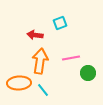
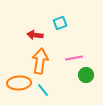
pink line: moved 3 px right
green circle: moved 2 px left, 2 px down
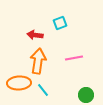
orange arrow: moved 2 px left
green circle: moved 20 px down
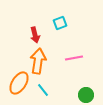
red arrow: rotated 112 degrees counterclockwise
orange ellipse: rotated 55 degrees counterclockwise
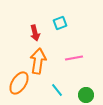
red arrow: moved 2 px up
cyan line: moved 14 px right
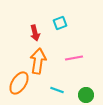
cyan line: rotated 32 degrees counterclockwise
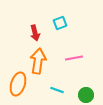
orange ellipse: moved 1 px left, 1 px down; rotated 15 degrees counterclockwise
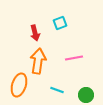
orange ellipse: moved 1 px right, 1 px down
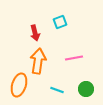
cyan square: moved 1 px up
green circle: moved 6 px up
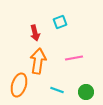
green circle: moved 3 px down
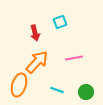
orange arrow: moved 1 px left, 1 px down; rotated 35 degrees clockwise
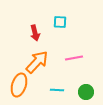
cyan square: rotated 24 degrees clockwise
cyan line: rotated 16 degrees counterclockwise
